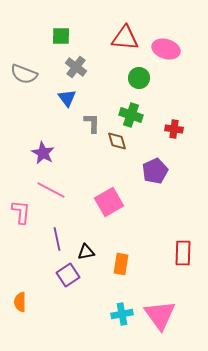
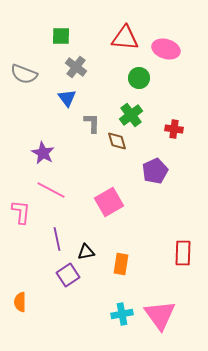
green cross: rotated 35 degrees clockwise
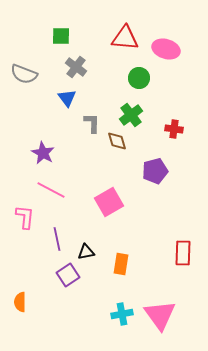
purple pentagon: rotated 10 degrees clockwise
pink L-shape: moved 4 px right, 5 px down
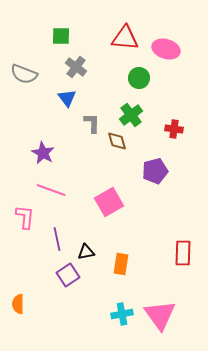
pink line: rotated 8 degrees counterclockwise
orange semicircle: moved 2 px left, 2 px down
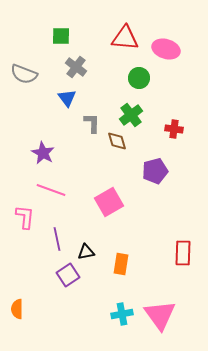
orange semicircle: moved 1 px left, 5 px down
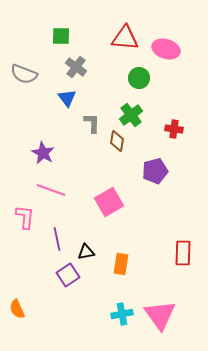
brown diamond: rotated 25 degrees clockwise
orange semicircle: rotated 24 degrees counterclockwise
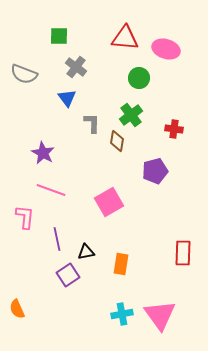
green square: moved 2 px left
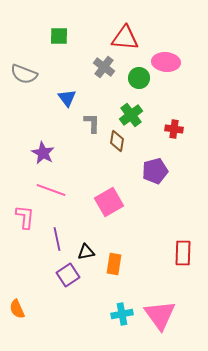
pink ellipse: moved 13 px down; rotated 12 degrees counterclockwise
gray cross: moved 28 px right
orange rectangle: moved 7 px left
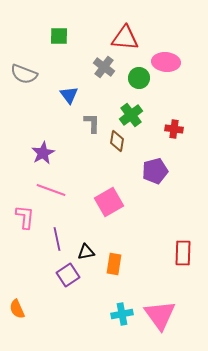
blue triangle: moved 2 px right, 3 px up
purple star: rotated 15 degrees clockwise
